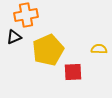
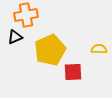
black triangle: moved 1 px right
yellow pentagon: moved 2 px right
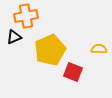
orange cross: moved 1 px down
black triangle: moved 1 px left
red square: rotated 24 degrees clockwise
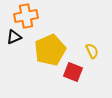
yellow semicircle: moved 7 px left, 2 px down; rotated 63 degrees clockwise
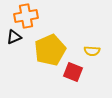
yellow semicircle: rotated 119 degrees clockwise
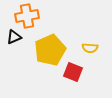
orange cross: moved 1 px right
yellow semicircle: moved 2 px left, 3 px up
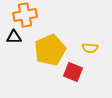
orange cross: moved 2 px left, 1 px up
black triangle: rotated 21 degrees clockwise
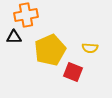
orange cross: moved 1 px right
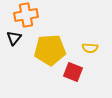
black triangle: moved 1 px down; rotated 49 degrees counterclockwise
yellow pentagon: rotated 20 degrees clockwise
